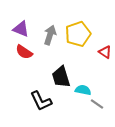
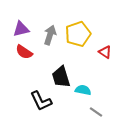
purple triangle: rotated 36 degrees counterclockwise
gray line: moved 1 px left, 8 px down
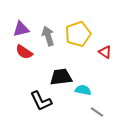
gray arrow: moved 2 px left, 1 px down; rotated 36 degrees counterclockwise
black trapezoid: rotated 100 degrees clockwise
gray line: moved 1 px right
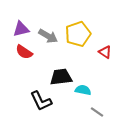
gray arrow: rotated 138 degrees clockwise
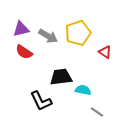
yellow pentagon: moved 1 px up
